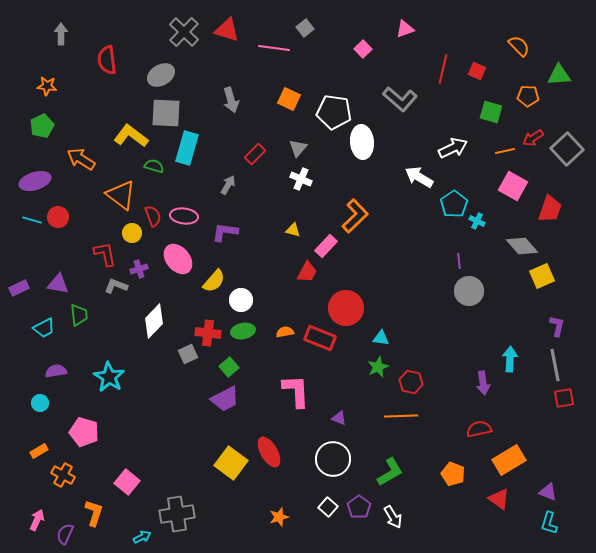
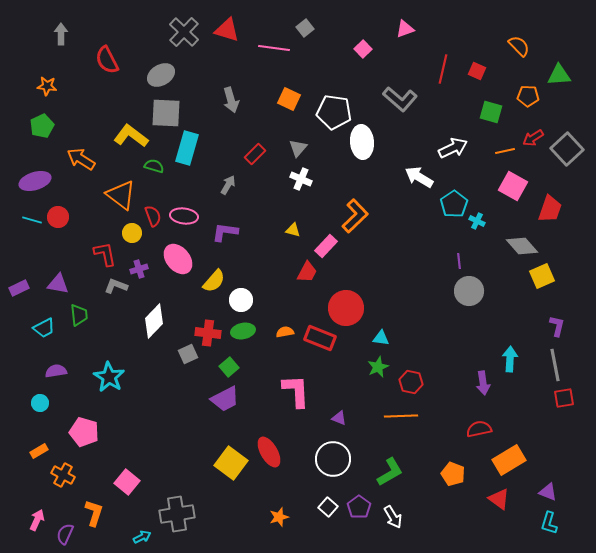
red semicircle at (107, 60): rotated 20 degrees counterclockwise
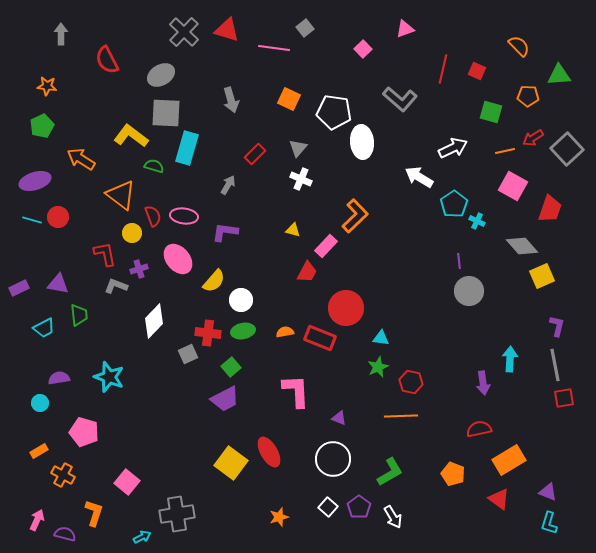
green square at (229, 367): moved 2 px right
purple semicircle at (56, 371): moved 3 px right, 7 px down
cyan star at (109, 377): rotated 12 degrees counterclockwise
purple semicircle at (65, 534): rotated 80 degrees clockwise
